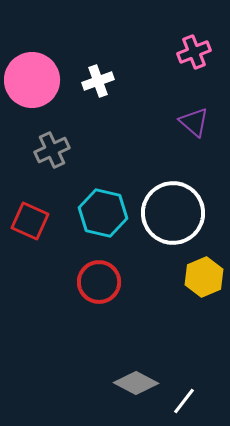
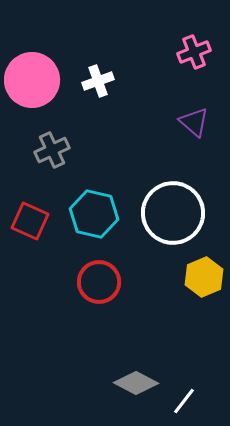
cyan hexagon: moved 9 px left, 1 px down
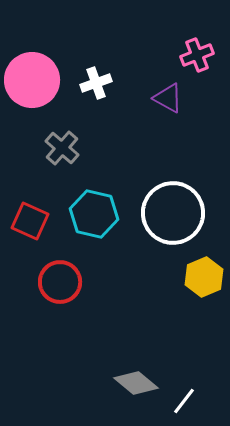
pink cross: moved 3 px right, 3 px down
white cross: moved 2 px left, 2 px down
purple triangle: moved 26 px left, 24 px up; rotated 12 degrees counterclockwise
gray cross: moved 10 px right, 2 px up; rotated 24 degrees counterclockwise
red circle: moved 39 px left
gray diamond: rotated 12 degrees clockwise
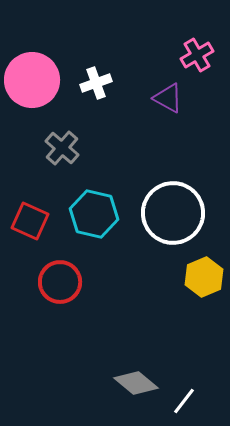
pink cross: rotated 8 degrees counterclockwise
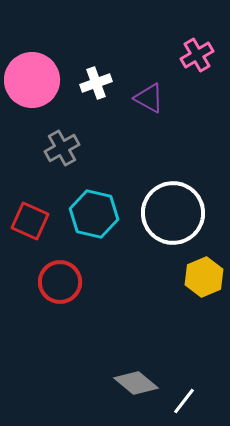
purple triangle: moved 19 px left
gray cross: rotated 20 degrees clockwise
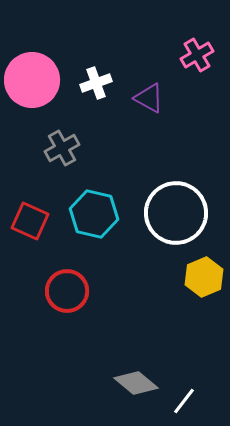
white circle: moved 3 px right
red circle: moved 7 px right, 9 px down
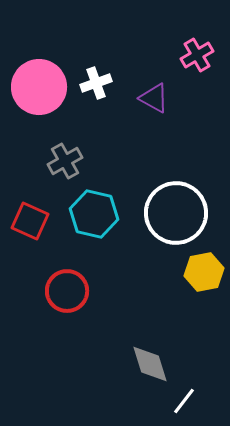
pink circle: moved 7 px right, 7 px down
purple triangle: moved 5 px right
gray cross: moved 3 px right, 13 px down
yellow hexagon: moved 5 px up; rotated 12 degrees clockwise
gray diamond: moved 14 px right, 19 px up; rotated 33 degrees clockwise
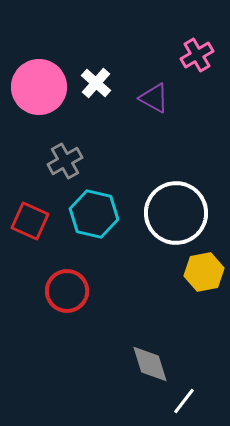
white cross: rotated 28 degrees counterclockwise
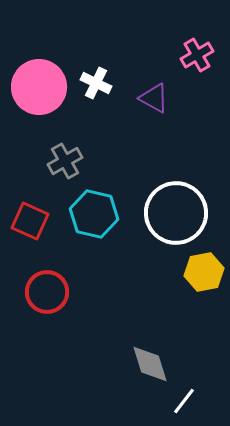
white cross: rotated 16 degrees counterclockwise
red circle: moved 20 px left, 1 px down
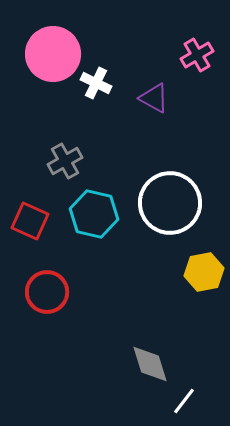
pink circle: moved 14 px right, 33 px up
white circle: moved 6 px left, 10 px up
